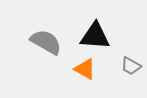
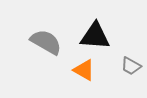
orange triangle: moved 1 px left, 1 px down
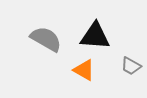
gray semicircle: moved 3 px up
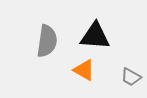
gray semicircle: moved 1 px right, 2 px down; rotated 68 degrees clockwise
gray trapezoid: moved 11 px down
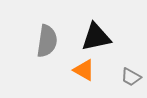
black triangle: moved 1 px right, 1 px down; rotated 16 degrees counterclockwise
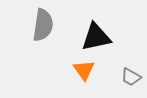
gray semicircle: moved 4 px left, 16 px up
orange triangle: rotated 25 degrees clockwise
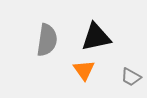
gray semicircle: moved 4 px right, 15 px down
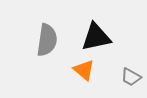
orange triangle: rotated 15 degrees counterclockwise
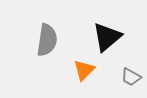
black triangle: moved 11 px right; rotated 28 degrees counterclockwise
orange triangle: rotated 35 degrees clockwise
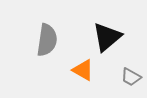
orange triangle: moved 1 px left; rotated 45 degrees counterclockwise
